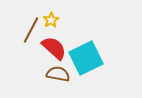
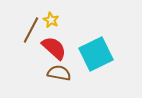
yellow star: rotated 14 degrees counterclockwise
cyan square: moved 10 px right, 4 px up
brown semicircle: moved 1 px right, 1 px up
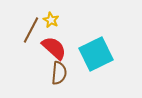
brown semicircle: rotated 85 degrees clockwise
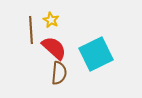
brown line: rotated 32 degrees counterclockwise
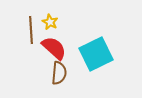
yellow star: moved 1 px left, 2 px down
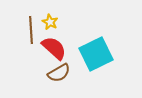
brown semicircle: rotated 55 degrees clockwise
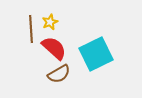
yellow star: rotated 21 degrees clockwise
brown line: moved 1 px up
brown semicircle: moved 1 px down
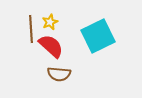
red semicircle: moved 3 px left, 2 px up
cyan square: moved 2 px right, 18 px up
brown semicircle: rotated 35 degrees clockwise
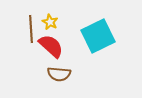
yellow star: rotated 21 degrees counterclockwise
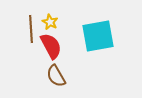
cyan square: rotated 16 degrees clockwise
red semicircle: rotated 20 degrees clockwise
brown semicircle: moved 3 px left, 2 px down; rotated 55 degrees clockwise
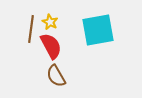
brown line: rotated 12 degrees clockwise
cyan square: moved 6 px up
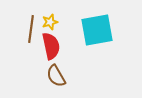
yellow star: rotated 28 degrees clockwise
cyan square: moved 1 px left
red semicircle: rotated 16 degrees clockwise
